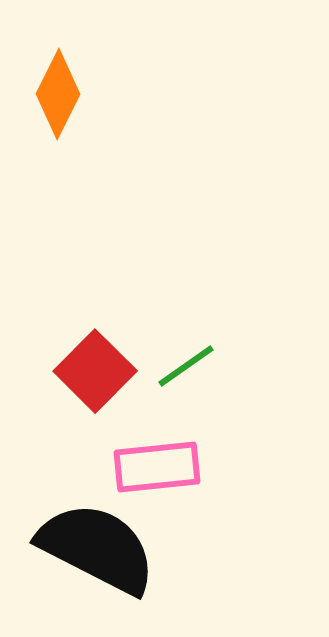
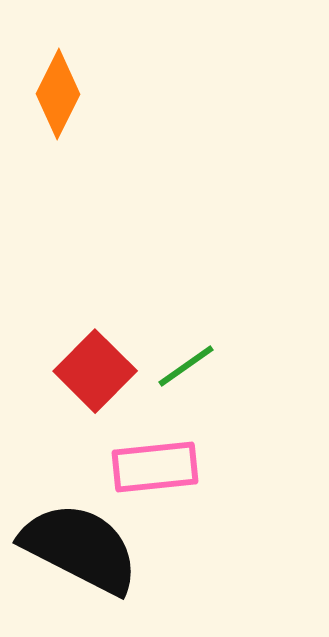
pink rectangle: moved 2 px left
black semicircle: moved 17 px left
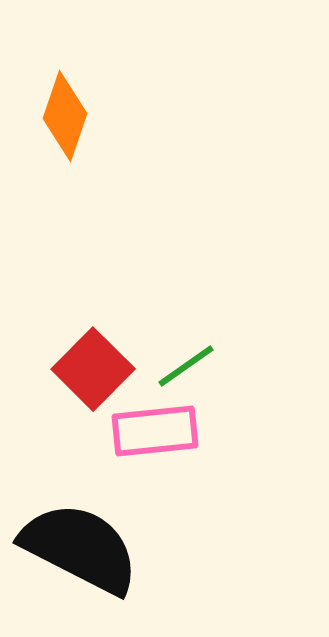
orange diamond: moved 7 px right, 22 px down; rotated 8 degrees counterclockwise
red square: moved 2 px left, 2 px up
pink rectangle: moved 36 px up
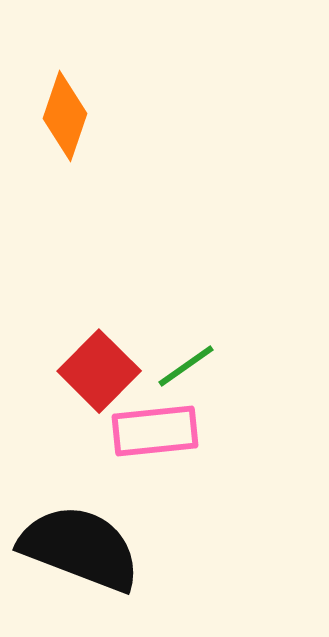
red square: moved 6 px right, 2 px down
black semicircle: rotated 6 degrees counterclockwise
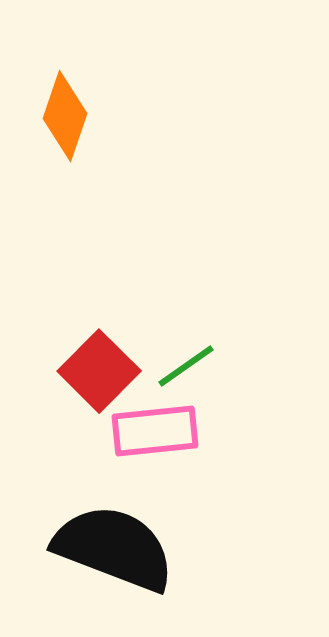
black semicircle: moved 34 px right
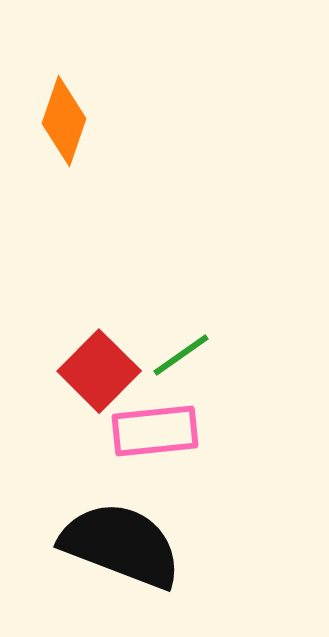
orange diamond: moved 1 px left, 5 px down
green line: moved 5 px left, 11 px up
black semicircle: moved 7 px right, 3 px up
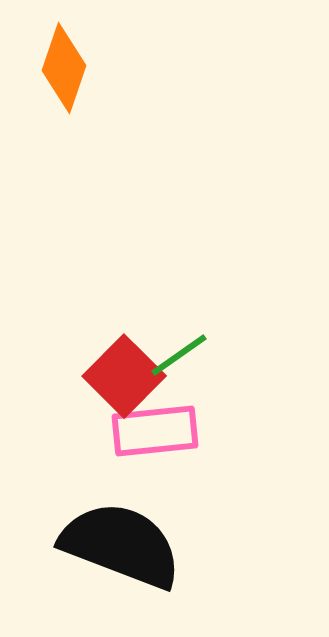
orange diamond: moved 53 px up
green line: moved 2 px left
red square: moved 25 px right, 5 px down
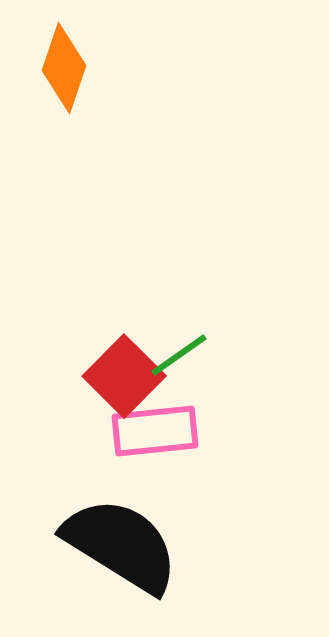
black semicircle: rotated 11 degrees clockwise
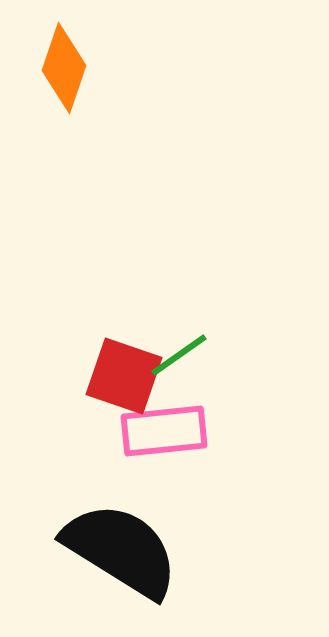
red square: rotated 26 degrees counterclockwise
pink rectangle: moved 9 px right
black semicircle: moved 5 px down
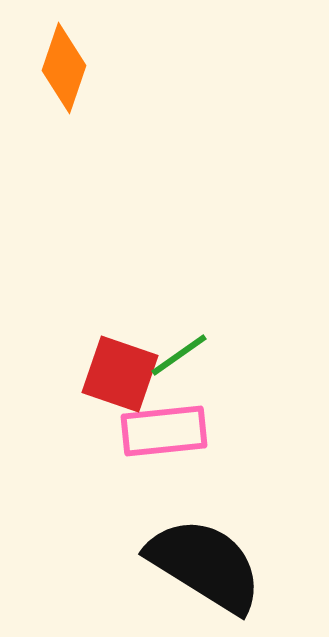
red square: moved 4 px left, 2 px up
black semicircle: moved 84 px right, 15 px down
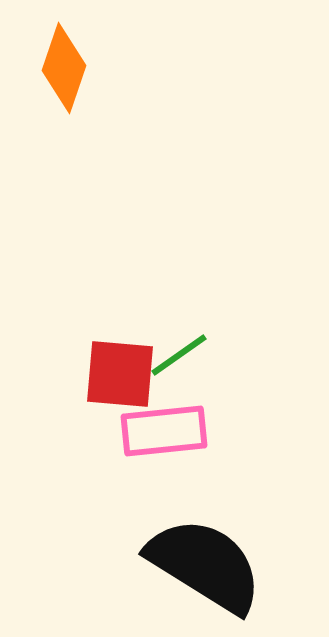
red square: rotated 14 degrees counterclockwise
